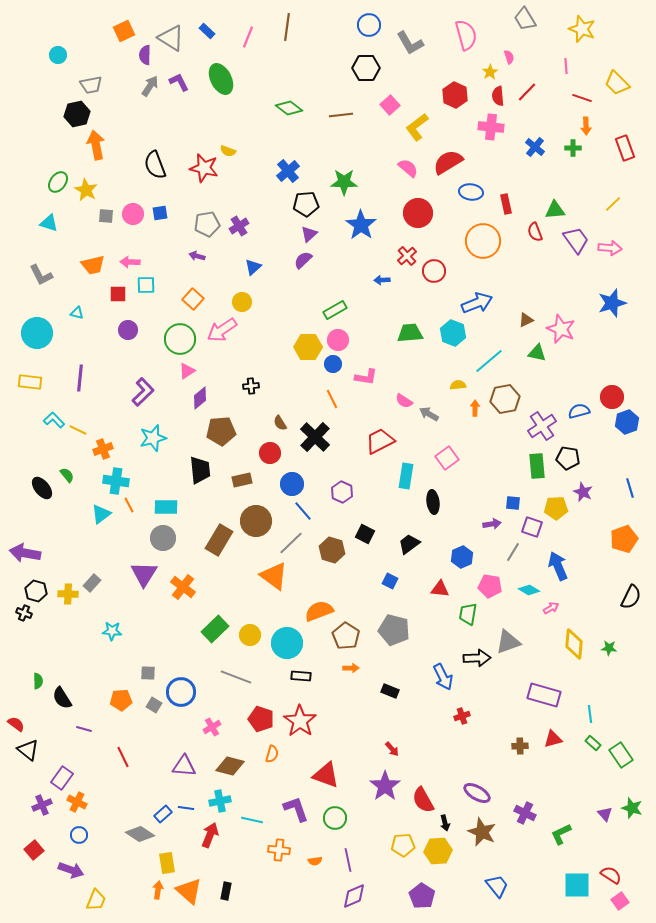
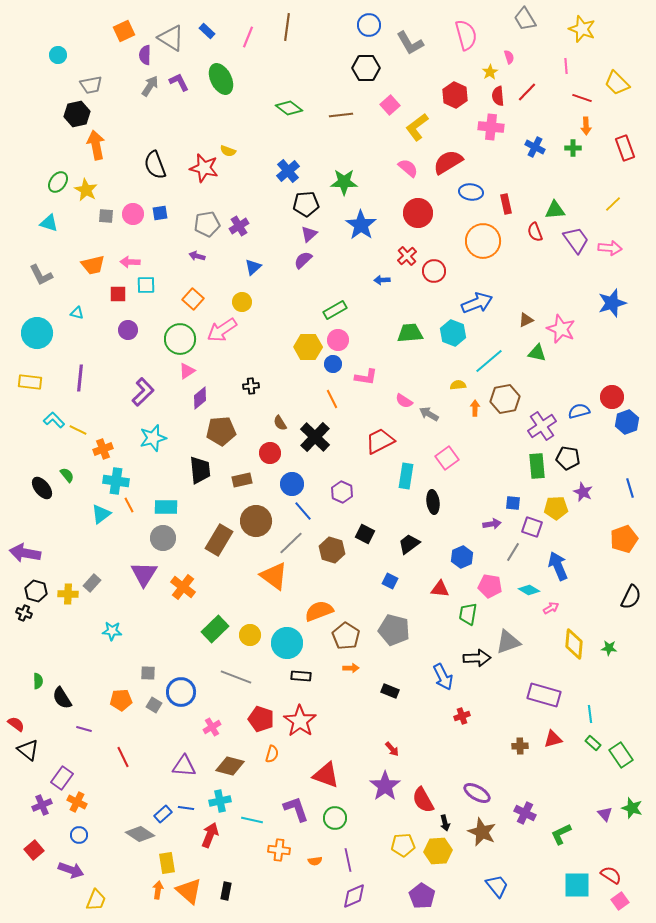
blue cross at (535, 147): rotated 12 degrees counterclockwise
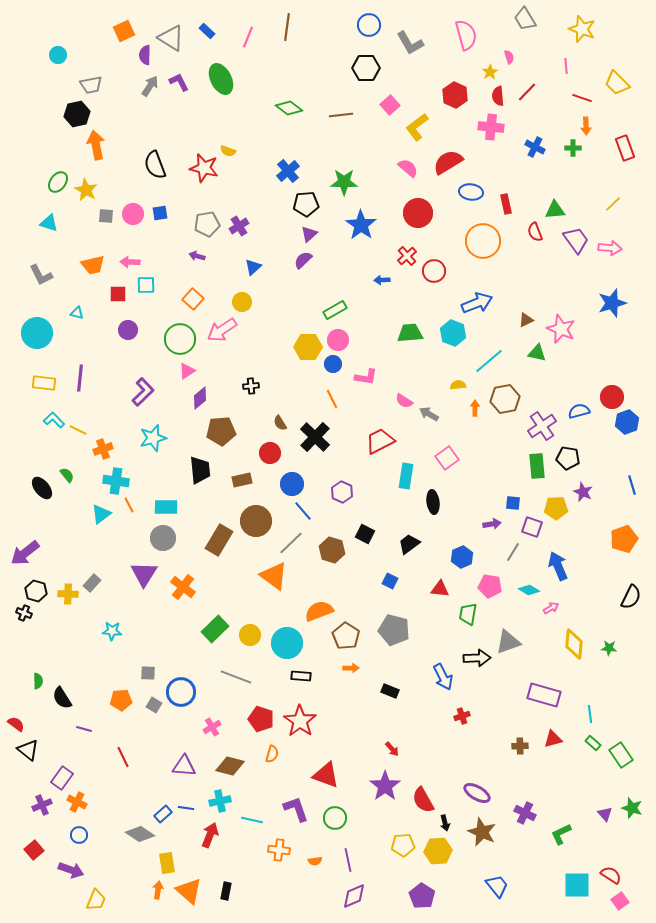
yellow rectangle at (30, 382): moved 14 px right, 1 px down
blue line at (630, 488): moved 2 px right, 3 px up
purple arrow at (25, 553): rotated 48 degrees counterclockwise
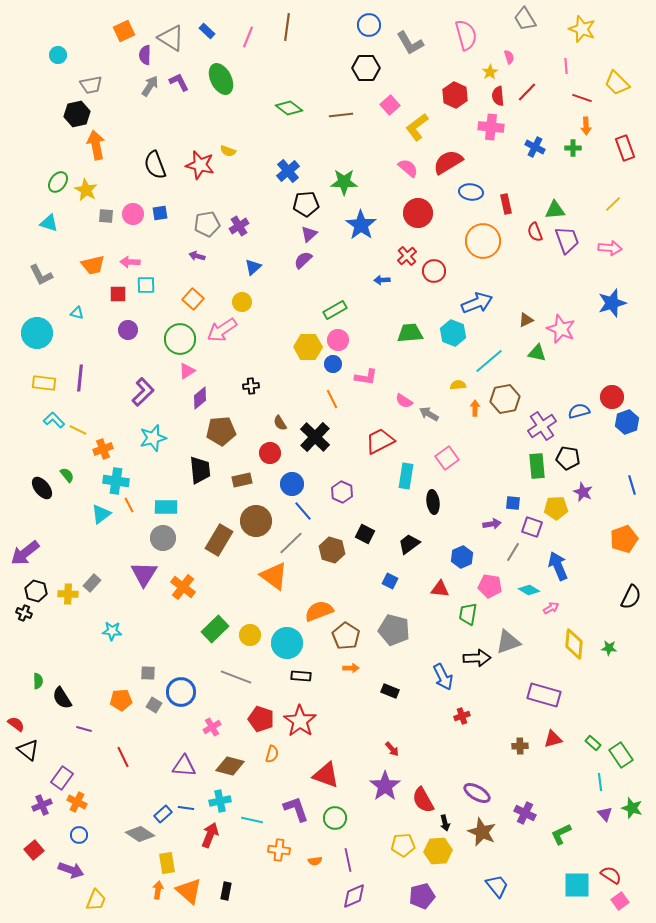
red star at (204, 168): moved 4 px left, 3 px up
purple trapezoid at (576, 240): moved 9 px left; rotated 16 degrees clockwise
cyan line at (590, 714): moved 10 px right, 68 px down
purple pentagon at (422, 896): rotated 25 degrees clockwise
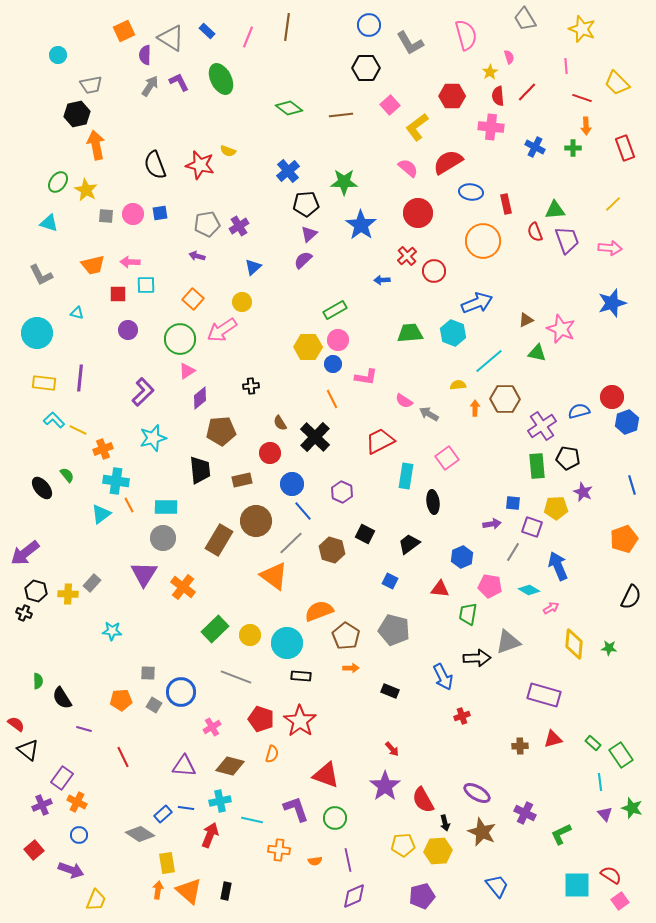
red hexagon at (455, 95): moved 3 px left, 1 px down; rotated 25 degrees counterclockwise
brown hexagon at (505, 399): rotated 12 degrees clockwise
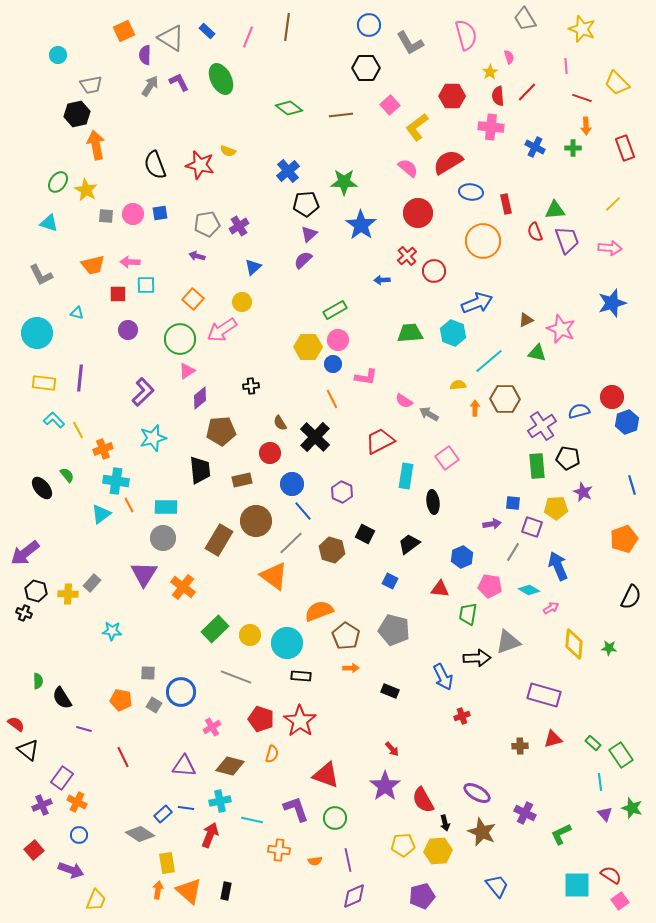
yellow line at (78, 430): rotated 36 degrees clockwise
orange pentagon at (121, 700): rotated 15 degrees clockwise
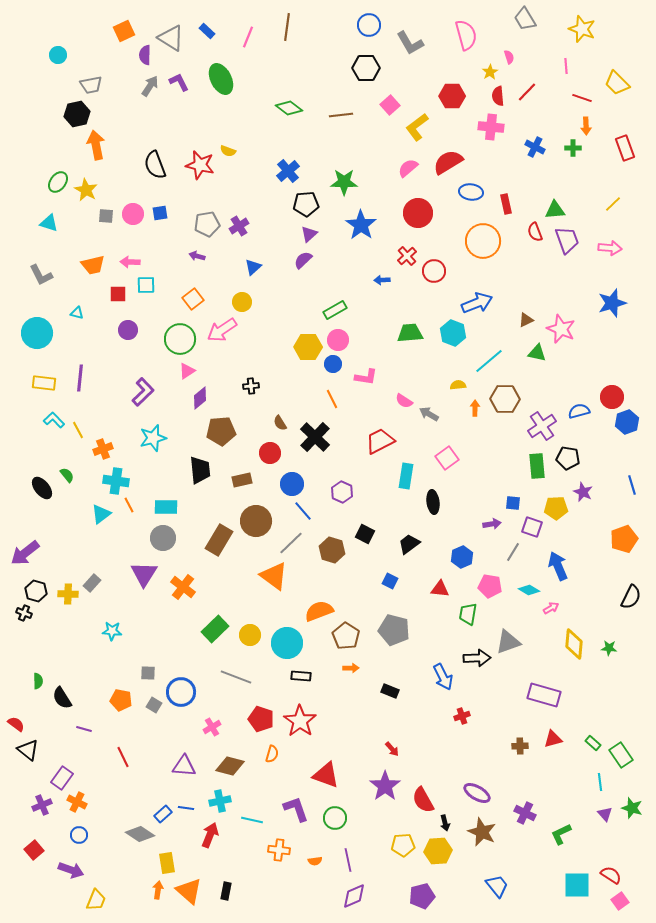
pink semicircle at (408, 168): rotated 80 degrees counterclockwise
orange square at (193, 299): rotated 10 degrees clockwise
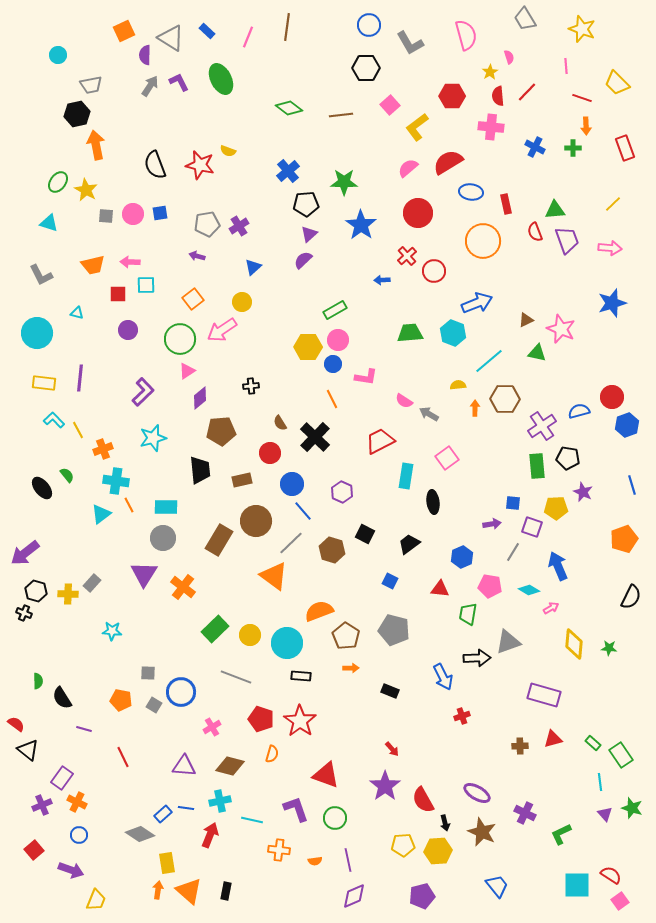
blue hexagon at (627, 422): moved 3 px down
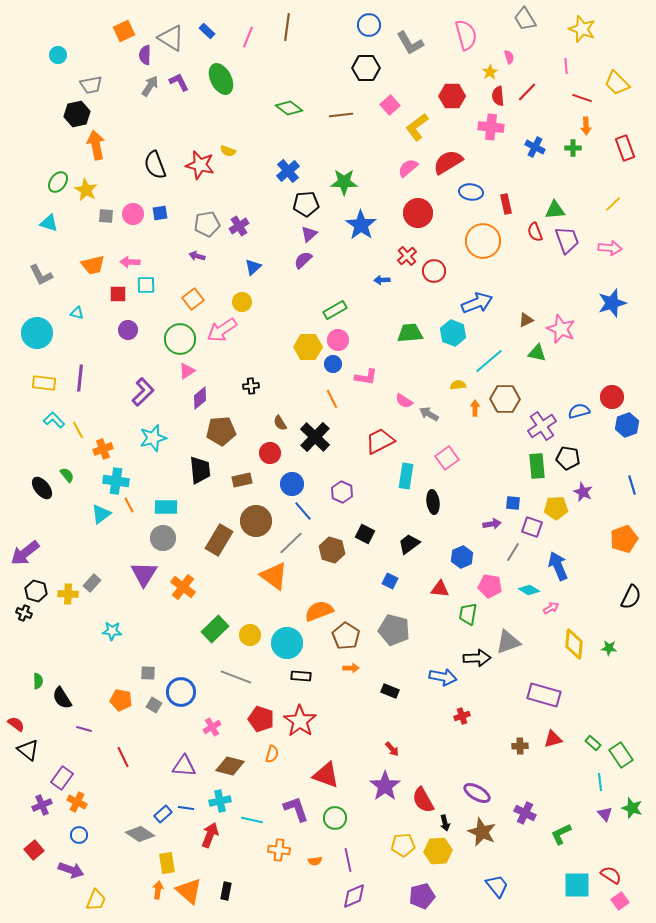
blue arrow at (443, 677): rotated 52 degrees counterclockwise
